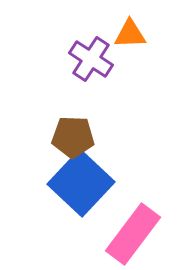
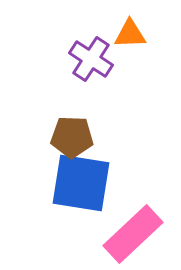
brown pentagon: moved 1 px left
blue square: rotated 34 degrees counterclockwise
pink rectangle: rotated 10 degrees clockwise
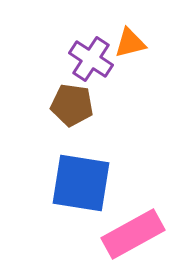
orange triangle: moved 9 px down; rotated 12 degrees counterclockwise
brown pentagon: moved 32 px up; rotated 6 degrees clockwise
pink rectangle: rotated 14 degrees clockwise
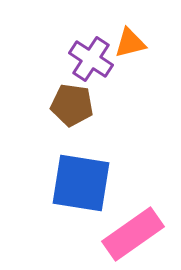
pink rectangle: rotated 6 degrees counterclockwise
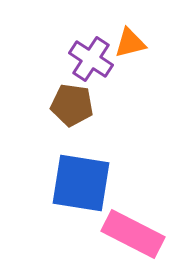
pink rectangle: rotated 62 degrees clockwise
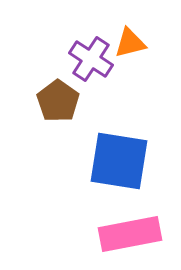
brown pentagon: moved 14 px left, 4 px up; rotated 27 degrees clockwise
blue square: moved 38 px right, 22 px up
pink rectangle: moved 3 px left; rotated 38 degrees counterclockwise
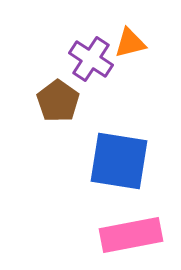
pink rectangle: moved 1 px right, 1 px down
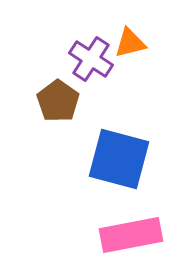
blue square: moved 2 px up; rotated 6 degrees clockwise
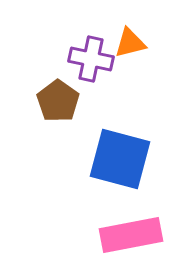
purple cross: rotated 21 degrees counterclockwise
blue square: moved 1 px right
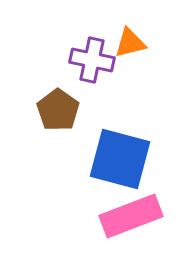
purple cross: moved 1 px right, 1 px down
brown pentagon: moved 9 px down
pink rectangle: moved 19 px up; rotated 10 degrees counterclockwise
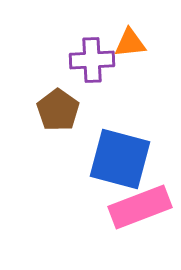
orange triangle: rotated 8 degrees clockwise
purple cross: rotated 15 degrees counterclockwise
pink rectangle: moved 9 px right, 9 px up
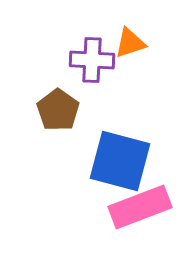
orange triangle: rotated 12 degrees counterclockwise
purple cross: rotated 6 degrees clockwise
blue square: moved 2 px down
